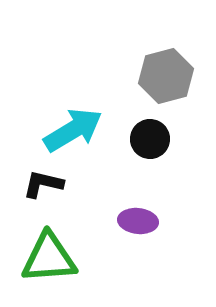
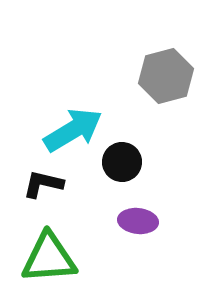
black circle: moved 28 px left, 23 px down
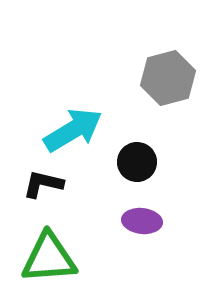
gray hexagon: moved 2 px right, 2 px down
black circle: moved 15 px right
purple ellipse: moved 4 px right
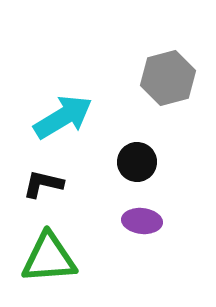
cyan arrow: moved 10 px left, 13 px up
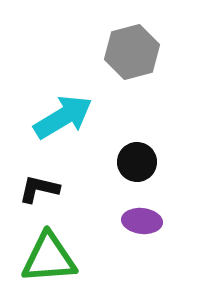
gray hexagon: moved 36 px left, 26 px up
black L-shape: moved 4 px left, 5 px down
